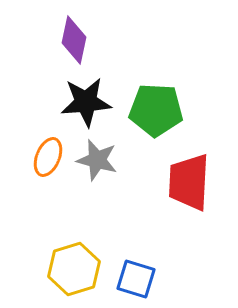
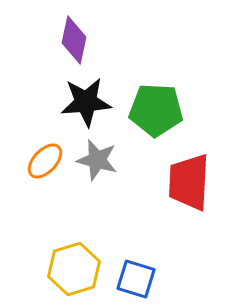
orange ellipse: moved 3 px left, 4 px down; rotated 21 degrees clockwise
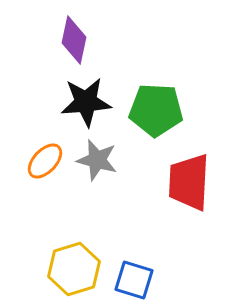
blue square: moved 2 px left, 1 px down
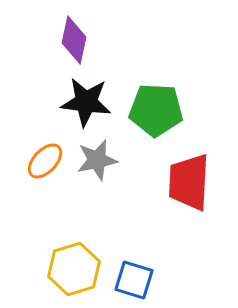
black star: rotated 12 degrees clockwise
gray star: rotated 27 degrees counterclockwise
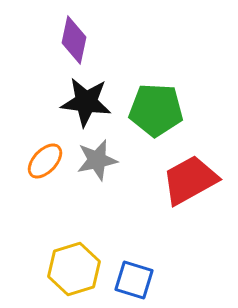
red trapezoid: moved 1 px right, 2 px up; rotated 58 degrees clockwise
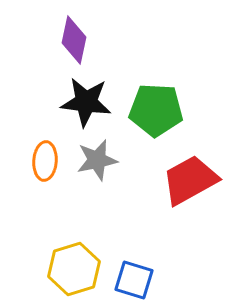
orange ellipse: rotated 39 degrees counterclockwise
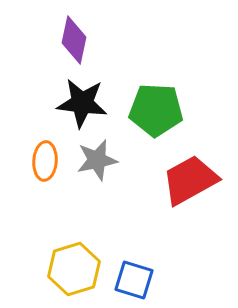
black star: moved 4 px left, 1 px down
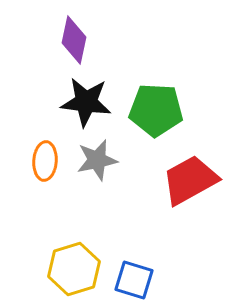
black star: moved 4 px right, 1 px up
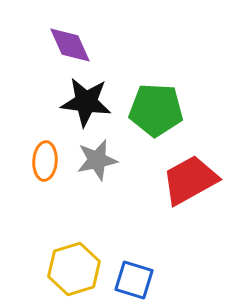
purple diamond: moved 4 px left, 5 px down; rotated 36 degrees counterclockwise
